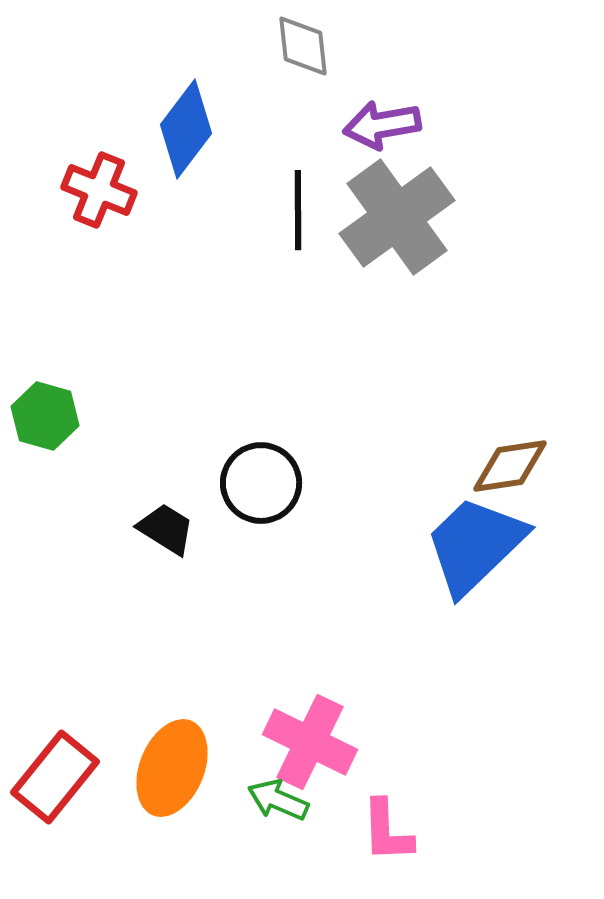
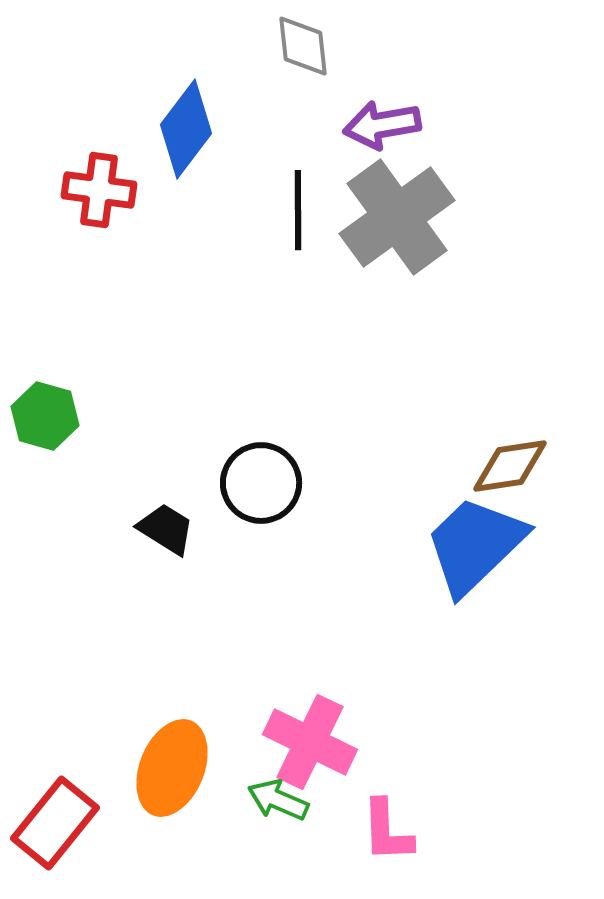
red cross: rotated 14 degrees counterclockwise
red rectangle: moved 46 px down
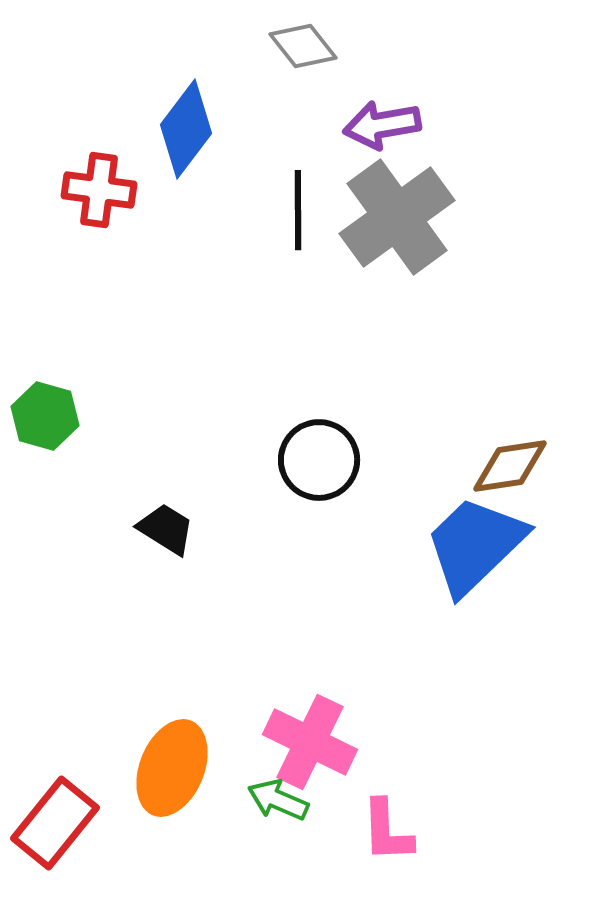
gray diamond: rotated 32 degrees counterclockwise
black circle: moved 58 px right, 23 px up
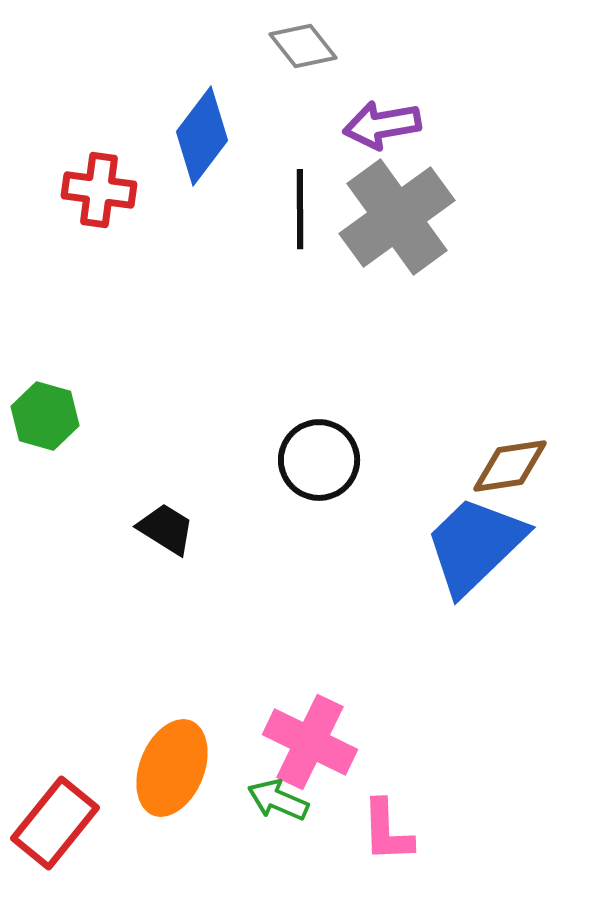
blue diamond: moved 16 px right, 7 px down
black line: moved 2 px right, 1 px up
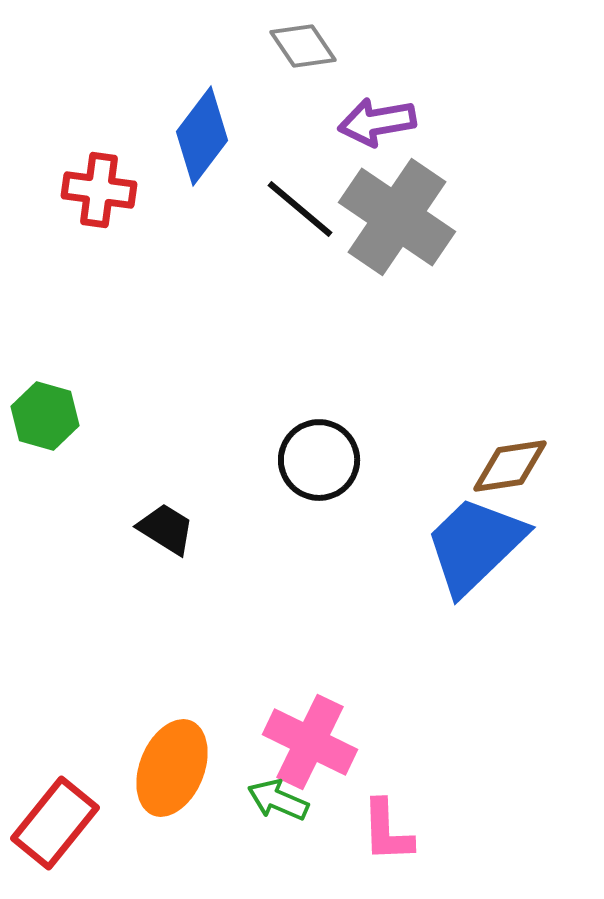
gray diamond: rotated 4 degrees clockwise
purple arrow: moved 5 px left, 3 px up
black line: rotated 50 degrees counterclockwise
gray cross: rotated 20 degrees counterclockwise
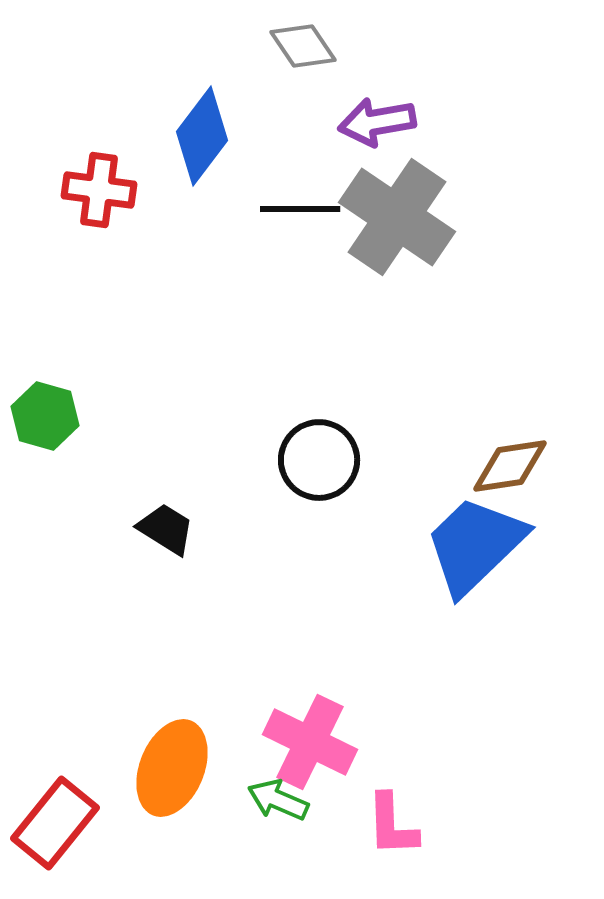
black line: rotated 40 degrees counterclockwise
pink L-shape: moved 5 px right, 6 px up
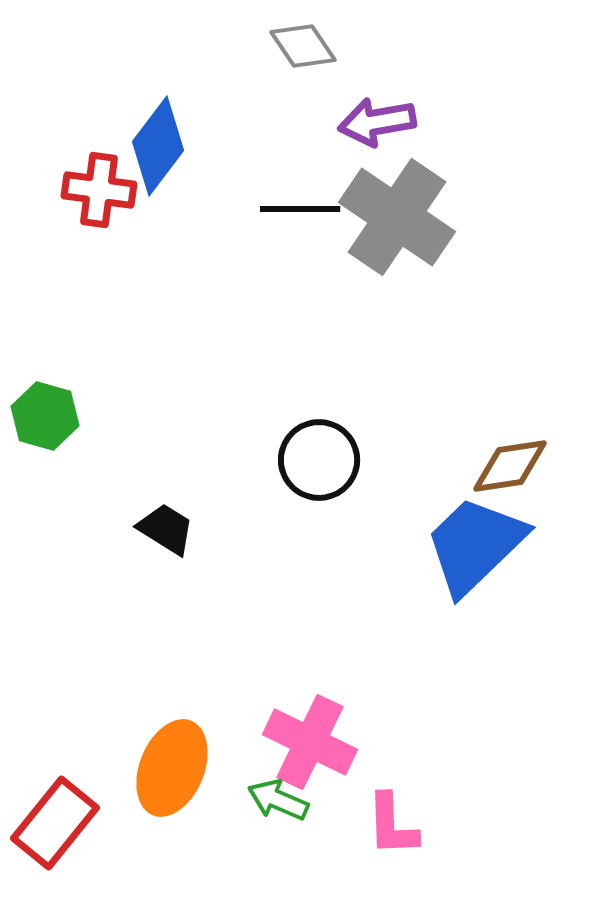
blue diamond: moved 44 px left, 10 px down
